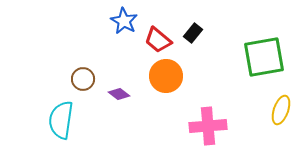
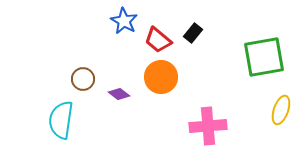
orange circle: moved 5 px left, 1 px down
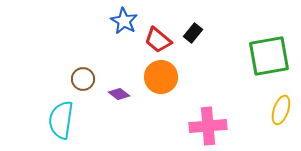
green square: moved 5 px right, 1 px up
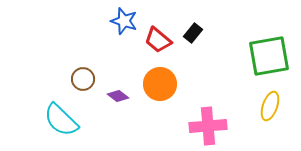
blue star: rotated 12 degrees counterclockwise
orange circle: moved 1 px left, 7 px down
purple diamond: moved 1 px left, 2 px down
yellow ellipse: moved 11 px left, 4 px up
cyan semicircle: rotated 54 degrees counterclockwise
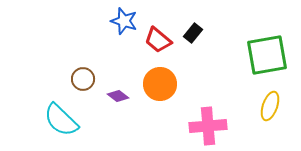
green square: moved 2 px left, 1 px up
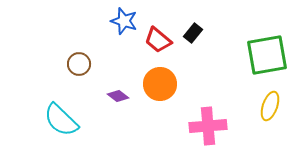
brown circle: moved 4 px left, 15 px up
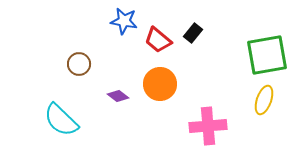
blue star: rotated 8 degrees counterclockwise
yellow ellipse: moved 6 px left, 6 px up
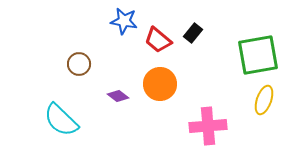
green square: moved 9 px left
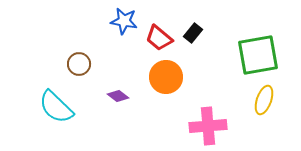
red trapezoid: moved 1 px right, 2 px up
orange circle: moved 6 px right, 7 px up
cyan semicircle: moved 5 px left, 13 px up
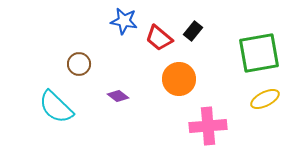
black rectangle: moved 2 px up
green square: moved 1 px right, 2 px up
orange circle: moved 13 px right, 2 px down
yellow ellipse: moved 1 px right, 1 px up; rotated 44 degrees clockwise
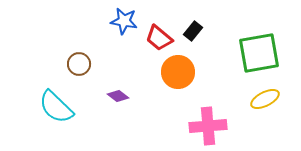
orange circle: moved 1 px left, 7 px up
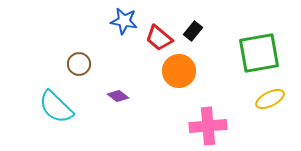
orange circle: moved 1 px right, 1 px up
yellow ellipse: moved 5 px right
